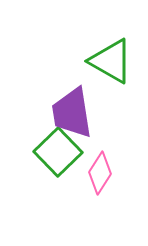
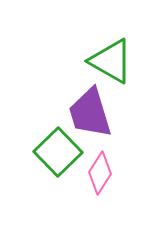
purple trapezoid: moved 18 px right; rotated 8 degrees counterclockwise
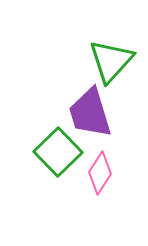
green triangle: rotated 42 degrees clockwise
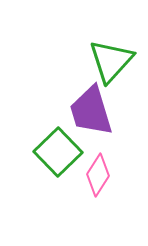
purple trapezoid: moved 1 px right, 2 px up
pink diamond: moved 2 px left, 2 px down
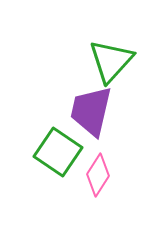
purple trapezoid: rotated 30 degrees clockwise
green square: rotated 12 degrees counterclockwise
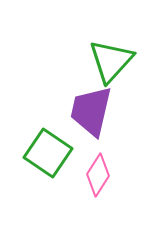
green square: moved 10 px left, 1 px down
